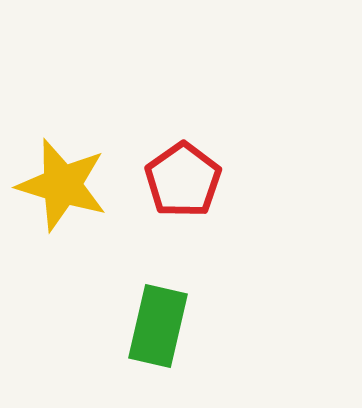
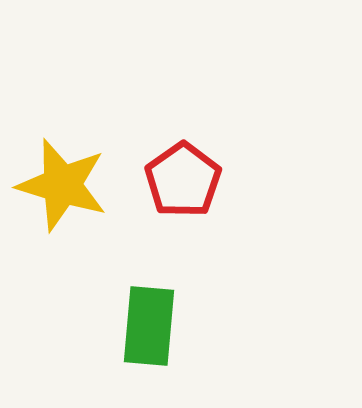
green rectangle: moved 9 px left; rotated 8 degrees counterclockwise
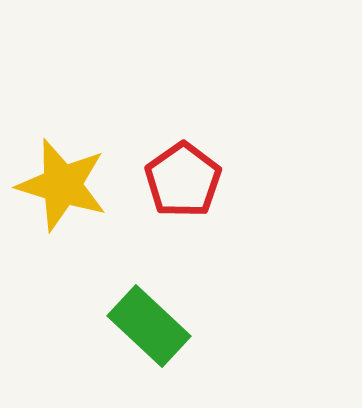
green rectangle: rotated 52 degrees counterclockwise
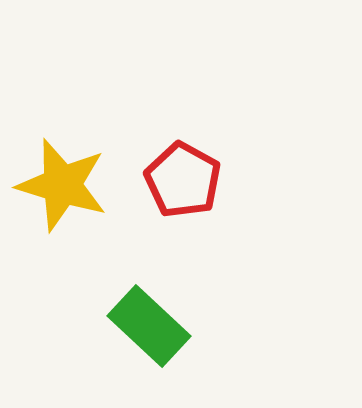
red pentagon: rotated 8 degrees counterclockwise
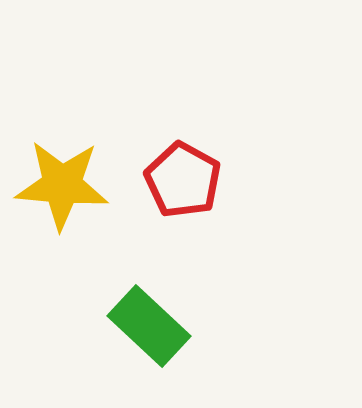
yellow star: rotated 12 degrees counterclockwise
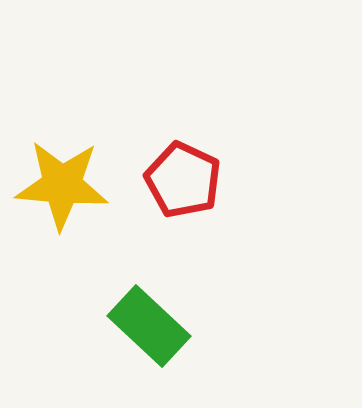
red pentagon: rotated 4 degrees counterclockwise
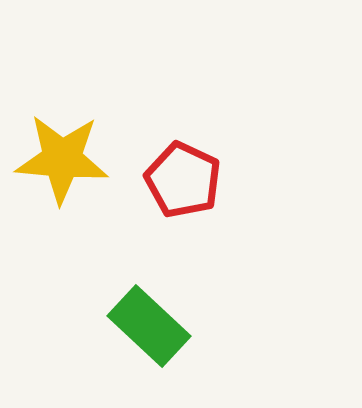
yellow star: moved 26 px up
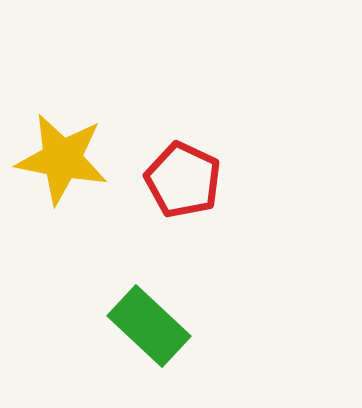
yellow star: rotated 6 degrees clockwise
